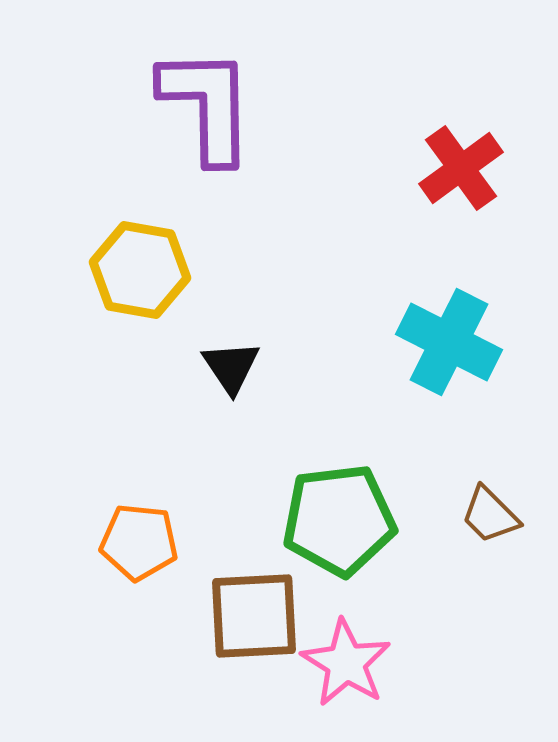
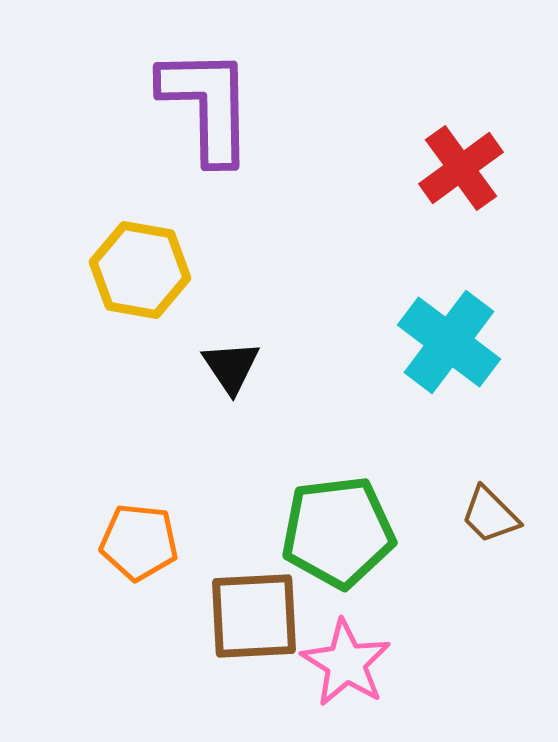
cyan cross: rotated 10 degrees clockwise
green pentagon: moved 1 px left, 12 px down
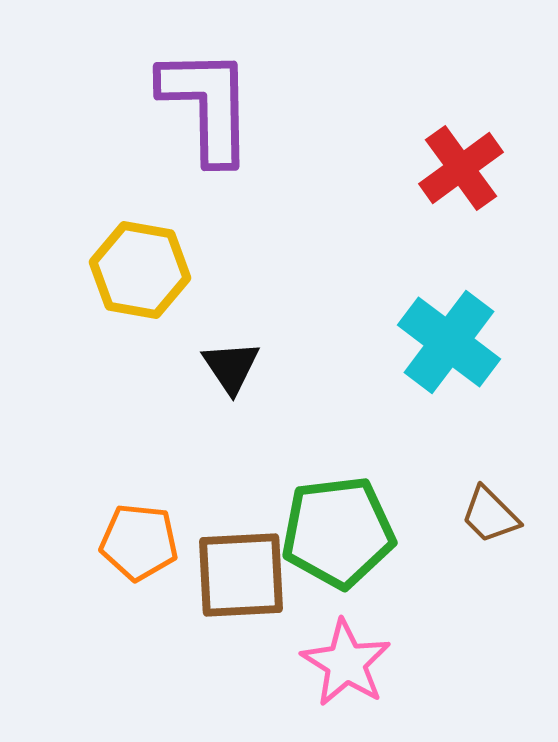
brown square: moved 13 px left, 41 px up
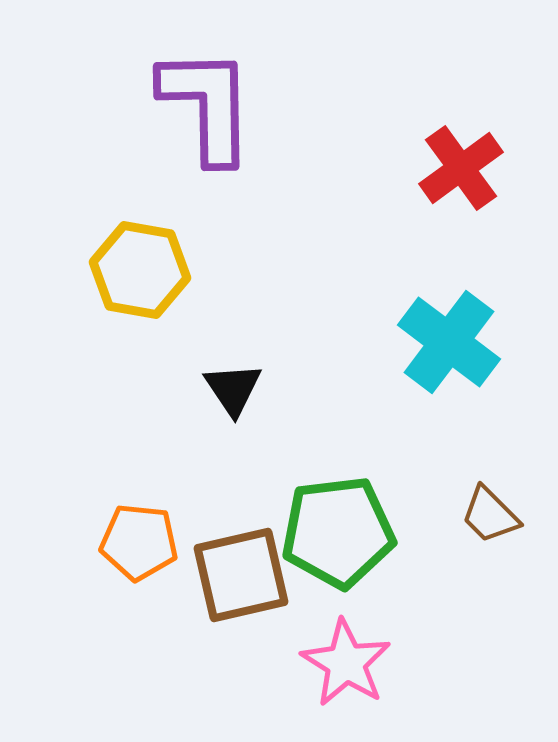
black triangle: moved 2 px right, 22 px down
brown square: rotated 10 degrees counterclockwise
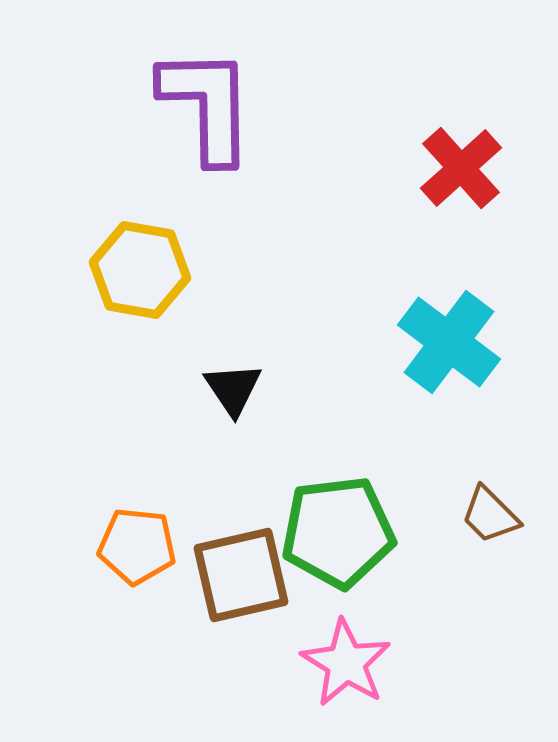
red cross: rotated 6 degrees counterclockwise
orange pentagon: moved 2 px left, 4 px down
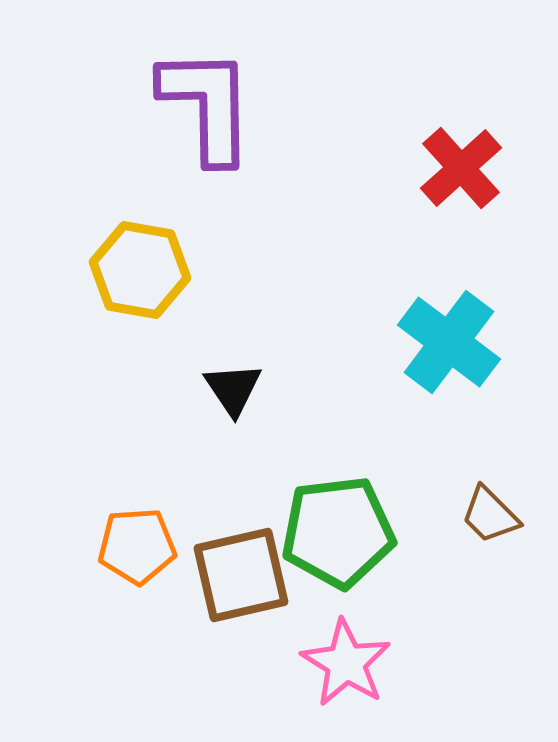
orange pentagon: rotated 10 degrees counterclockwise
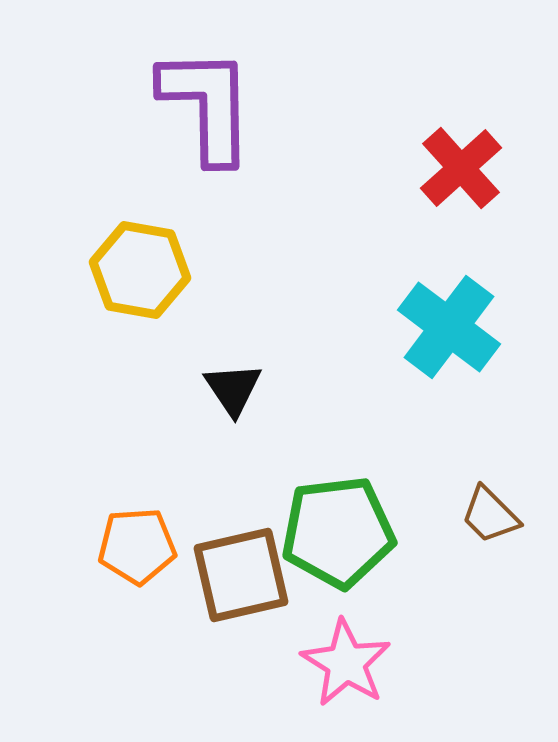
cyan cross: moved 15 px up
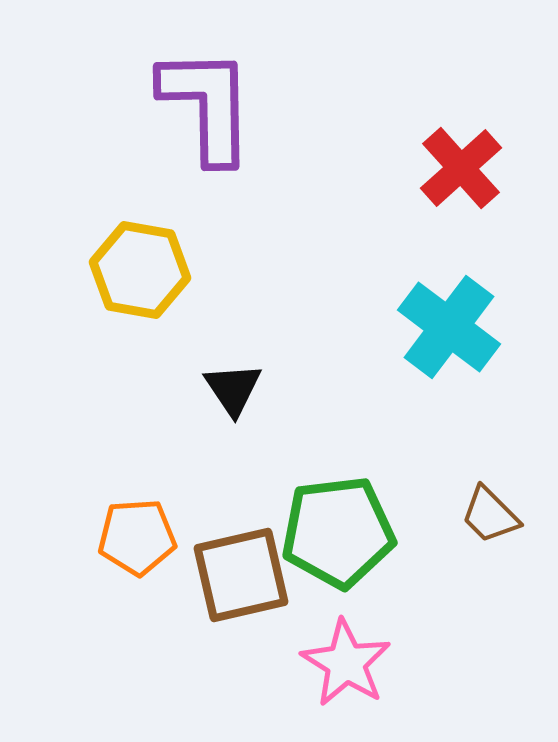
orange pentagon: moved 9 px up
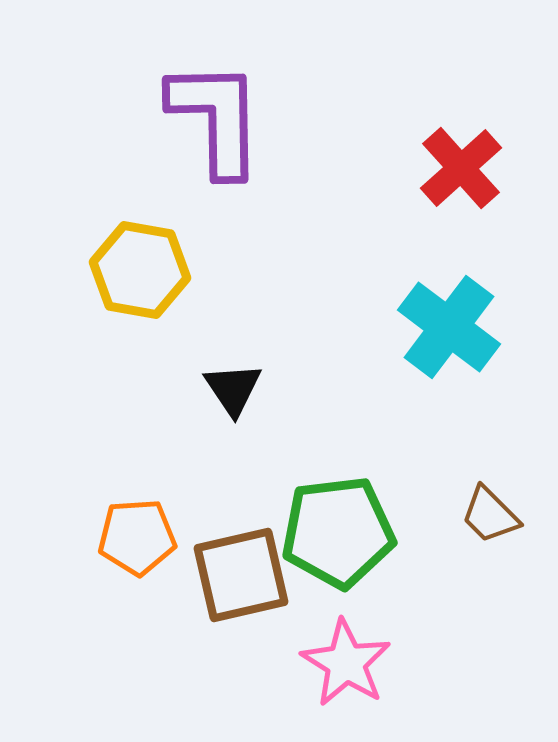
purple L-shape: moved 9 px right, 13 px down
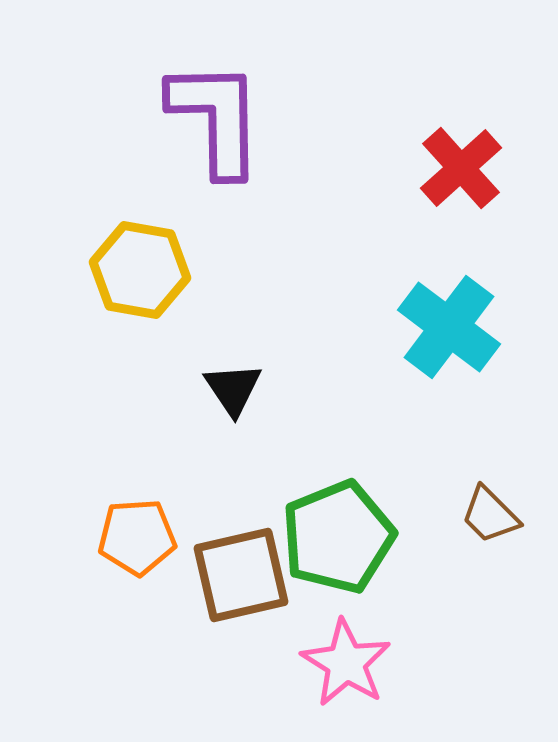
green pentagon: moved 5 px down; rotated 15 degrees counterclockwise
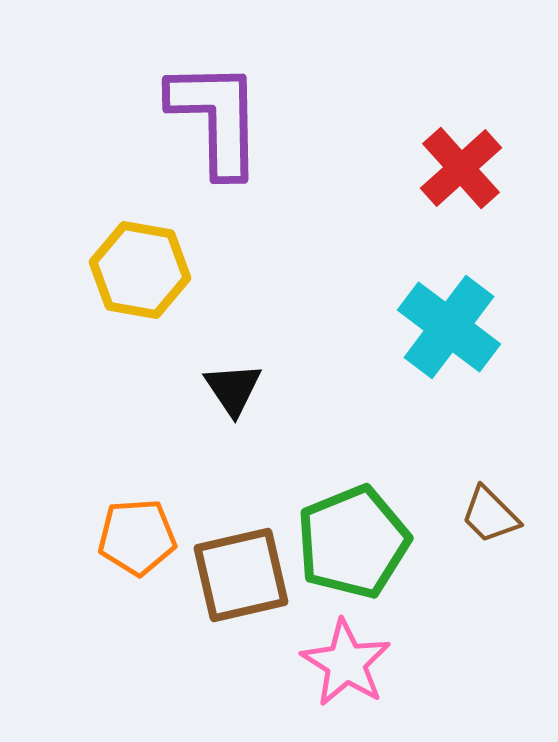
green pentagon: moved 15 px right, 5 px down
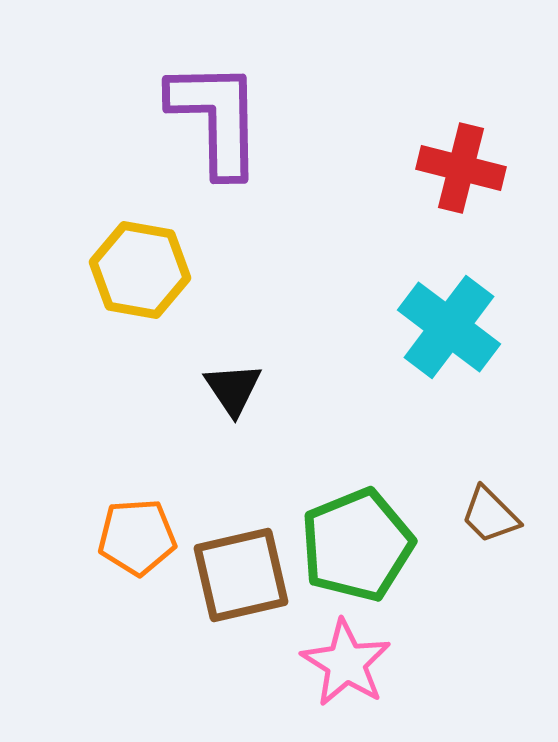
red cross: rotated 34 degrees counterclockwise
green pentagon: moved 4 px right, 3 px down
